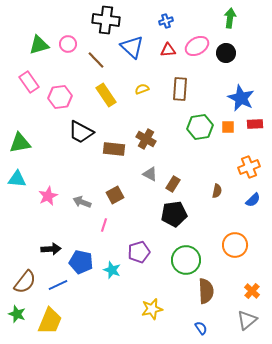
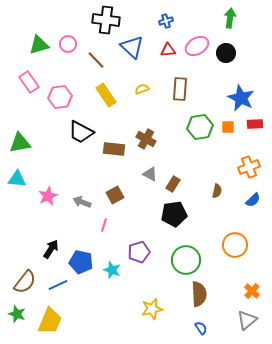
black arrow at (51, 249): rotated 54 degrees counterclockwise
brown semicircle at (206, 291): moved 7 px left, 3 px down
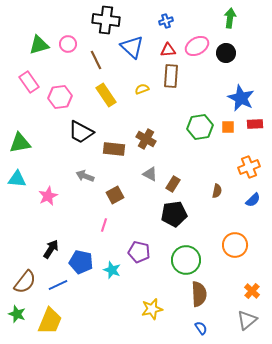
brown line at (96, 60): rotated 18 degrees clockwise
brown rectangle at (180, 89): moved 9 px left, 13 px up
gray arrow at (82, 202): moved 3 px right, 26 px up
purple pentagon at (139, 252): rotated 30 degrees clockwise
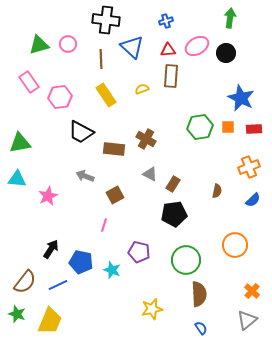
brown line at (96, 60): moved 5 px right, 1 px up; rotated 24 degrees clockwise
red rectangle at (255, 124): moved 1 px left, 5 px down
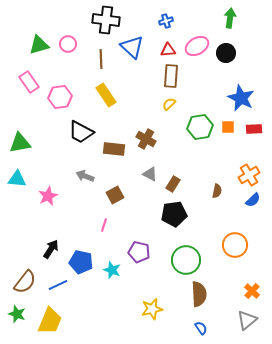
yellow semicircle at (142, 89): moved 27 px right, 15 px down; rotated 24 degrees counterclockwise
orange cross at (249, 167): moved 8 px down; rotated 10 degrees counterclockwise
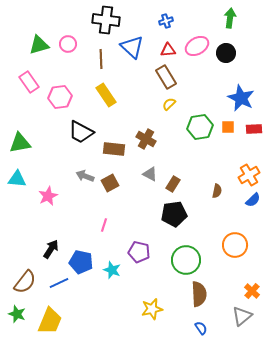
brown rectangle at (171, 76): moved 5 px left, 1 px down; rotated 35 degrees counterclockwise
brown square at (115, 195): moved 5 px left, 12 px up
blue line at (58, 285): moved 1 px right, 2 px up
gray triangle at (247, 320): moved 5 px left, 4 px up
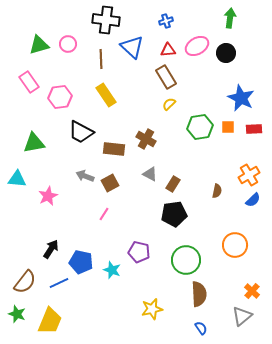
green triangle at (20, 143): moved 14 px right
pink line at (104, 225): moved 11 px up; rotated 16 degrees clockwise
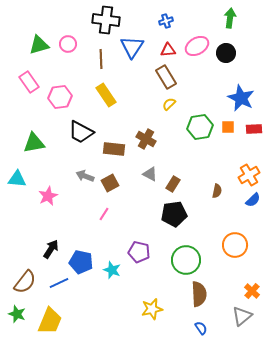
blue triangle at (132, 47): rotated 20 degrees clockwise
